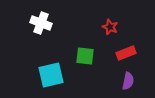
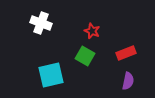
red star: moved 18 px left, 4 px down
green square: rotated 24 degrees clockwise
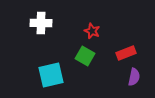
white cross: rotated 20 degrees counterclockwise
purple semicircle: moved 6 px right, 4 px up
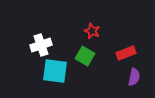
white cross: moved 22 px down; rotated 20 degrees counterclockwise
cyan square: moved 4 px right, 4 px up; rotated 20 degrees clockwise
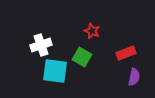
green square: moved 3 px left, 1 px down
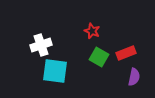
green square: moved 17 px right
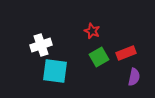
green square: rotated 30 degrees clockwise
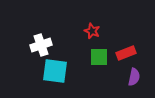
green square: rotated 30 degrees clockwise
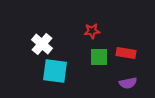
red star: rotated 28 degrees counterclockwise
white cross: moved 1 px right, 1 px up; rotated 30 degrees counterclockwise
red rectangle: rotated 30 degrees clockwise
purple semicircle: moved 6 px left, 6 px down; rotated 66 degrees clockwise
